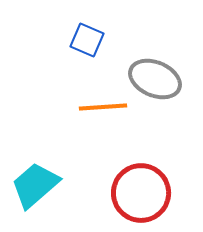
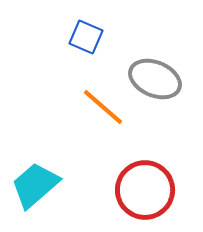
blue square: moved 1 px left, 3 px up
orange line: rotated 45 degrees clockwise
red circle: moved 4 px right, 3 px up
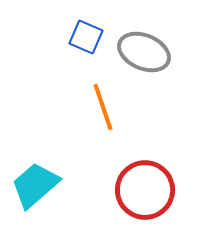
gray ellipse: moved 11 px left, 27 px up
orange line: rotated 30 degrees clockwise
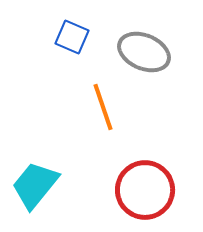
blue square: moved 14 px left
cyan trapezoid: rotated 10 degrees counterclockwise
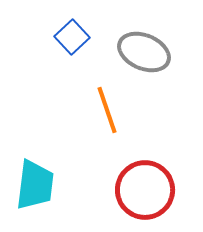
blue square: rotated 24 degrees clockwise
orange line: moved 4 px right, 3 px down
cyan trapezoid: rotated 148 degrees clockwise
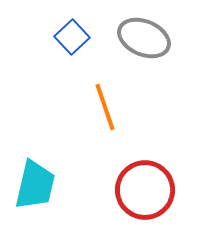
gray ellipse: moved 14 px up
orange line: moved 2 px left, 3 px up
cyan trapezoid: rotated 6 degrees clockwise
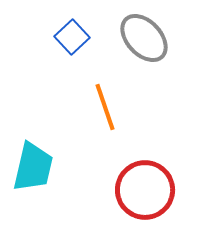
gray ellipse: rotated 24 degrees clockwise
cyan trapezoid: moved 2 px left, 18 px up
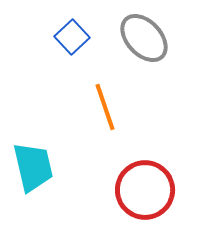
cyan trapezoid: rotated 26 degrees counterclockwise
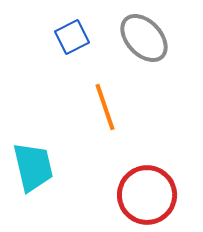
blue square: rotated 16 degrees clockwise
red circle: moved 2 px right, 5 px down
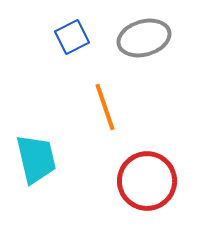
gray ellipse: rotated 63 degrees counterclockwise
cyan trapezoid: moved 3 px right, 8 px up
red circle: moved 14 px up
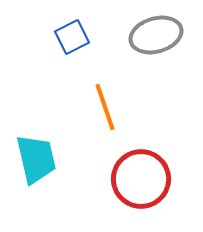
gray ellipse: moved 12 px right, 3 px up
red circle: moved 6 px left, 2 px up
